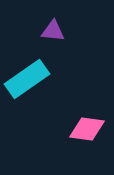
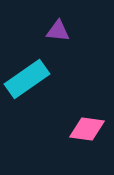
purple triangle: moved 5 px right
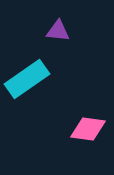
pink diamond: moved 1 px right
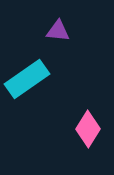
pink diamond: rotated 66 degrees counterclockwise
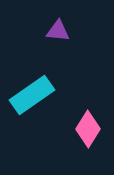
cyan rectangle: moved 5 px right, 16 px down
